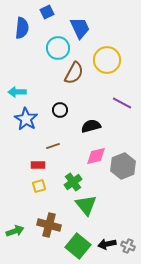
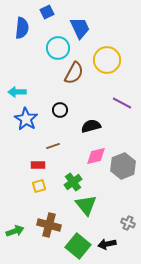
gray cross: moved 23 px up
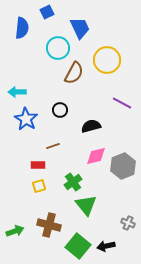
black arrow: moved 1 px left, 2 px down
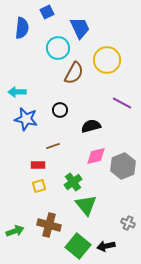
blue star: rotated 20 degrees counterclockwise
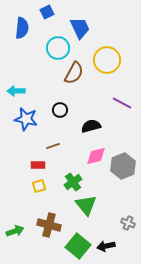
cyan arrow: moved 1 px left, 1 px up
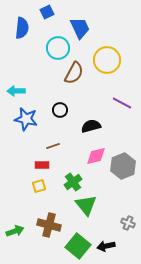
red rectangle: moved 4 px right
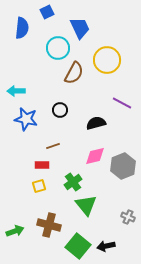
black semicircle: moved 5 px right, 3 px up
pink diamond: moved 1 px left
gray cross: moved 6 px up
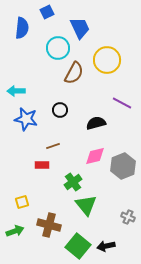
yellow square: moved 17 px left, 16 px down
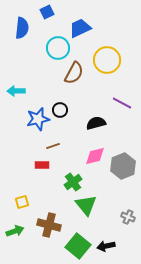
blue trapezoid: rotated 90 degrees counterclockwise
blue star: moved 12 px right; rotated 25 degrees counterclockwise
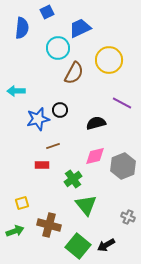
yellow circle: moved 2 px right
green cross: moved 3 px up
yellow square: moved 1 px down
black arrow: moved 1 px up; rotated 18 degrees counterclockwise
